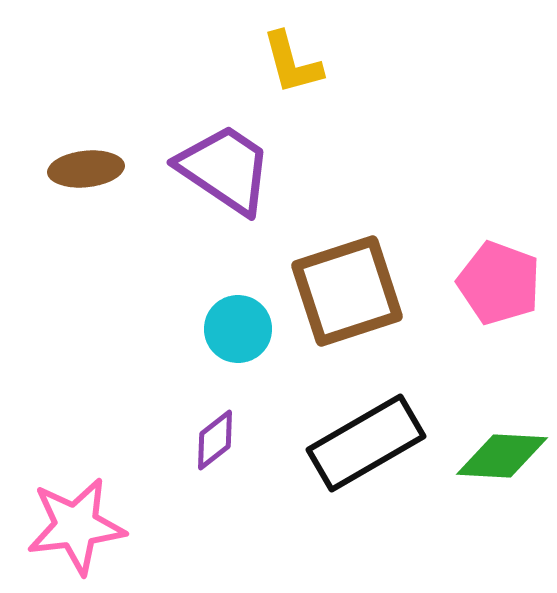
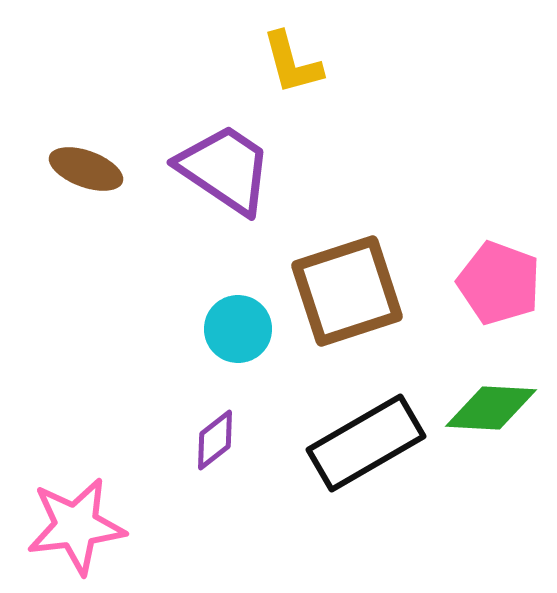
brown ellipse: rotated 26 degrees clockwise
green diamond: moved 11 px left, 48 px up
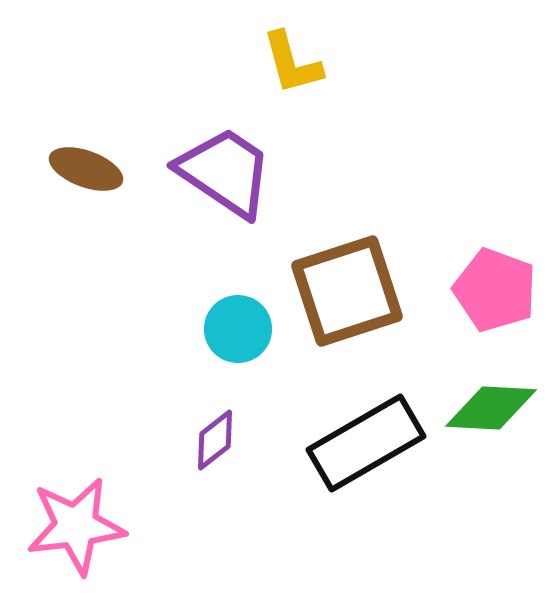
purple trapezoid: moved 3 px down
pink pentagon: moved 4 px left, 7 px down
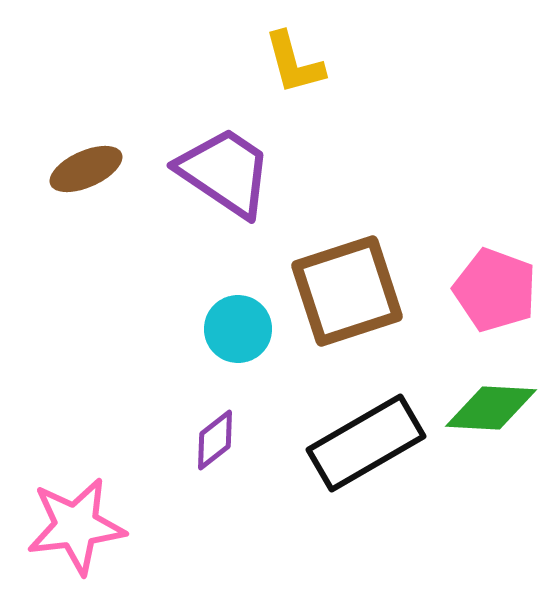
yellow L-shape: moved 2 px right
brown ellipse: rotated 44 degrees counterclockwise
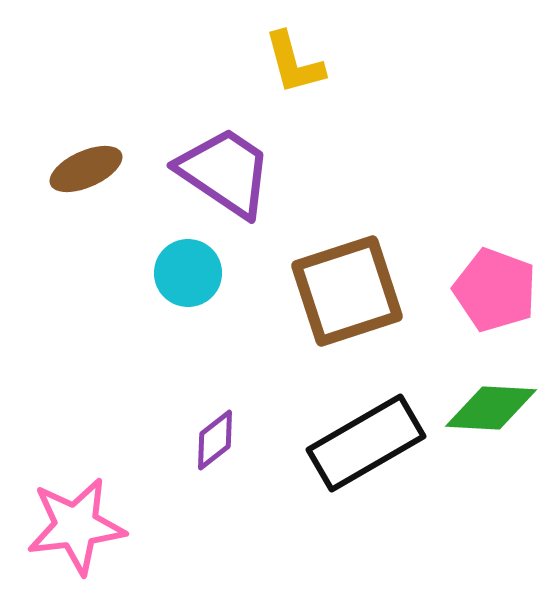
cyan circle: moved 50 px left, 56 px up
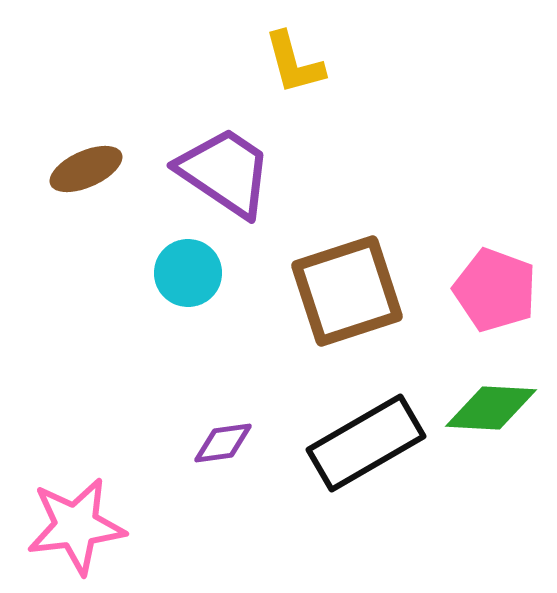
purple diamond: moved 8 px right, 3 px down; rotated 30 degrees clockwise
